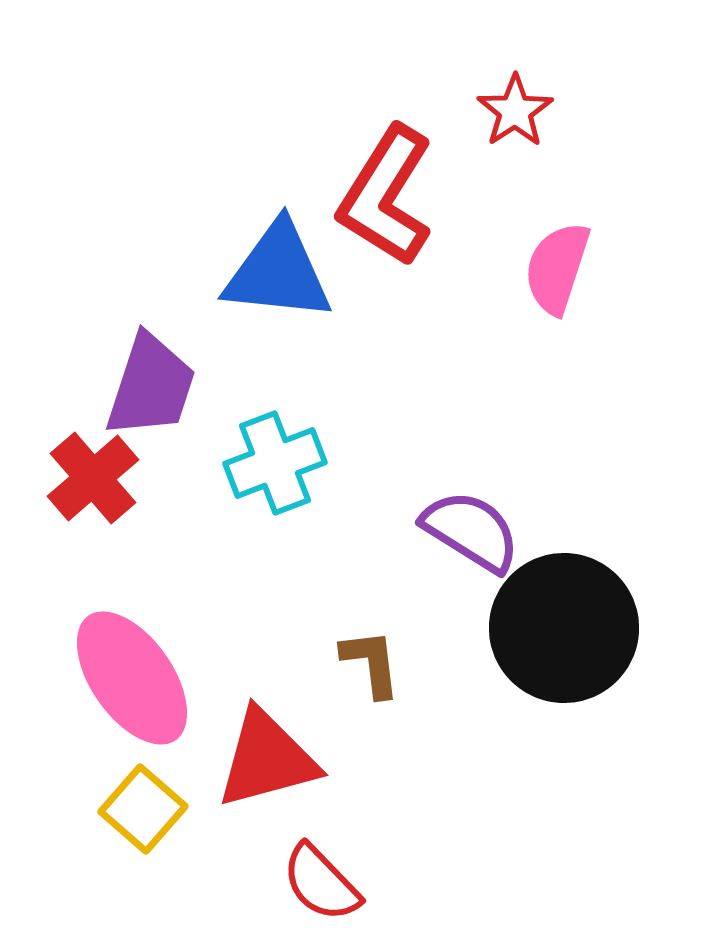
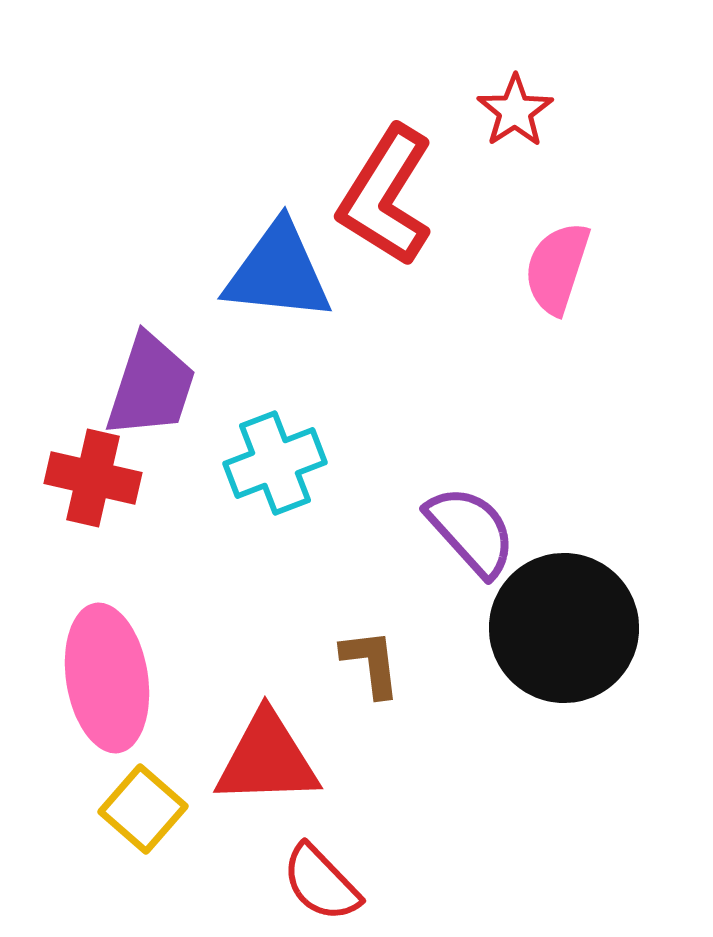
red cross: rotated 36 degrees counterclockwise
purple semicircle: rotated 16 degrees clockwise
pink ellipse: moved 25 px left; rotated 26 degrees clockwise
red triangle: rotated 13 degrees clockwise
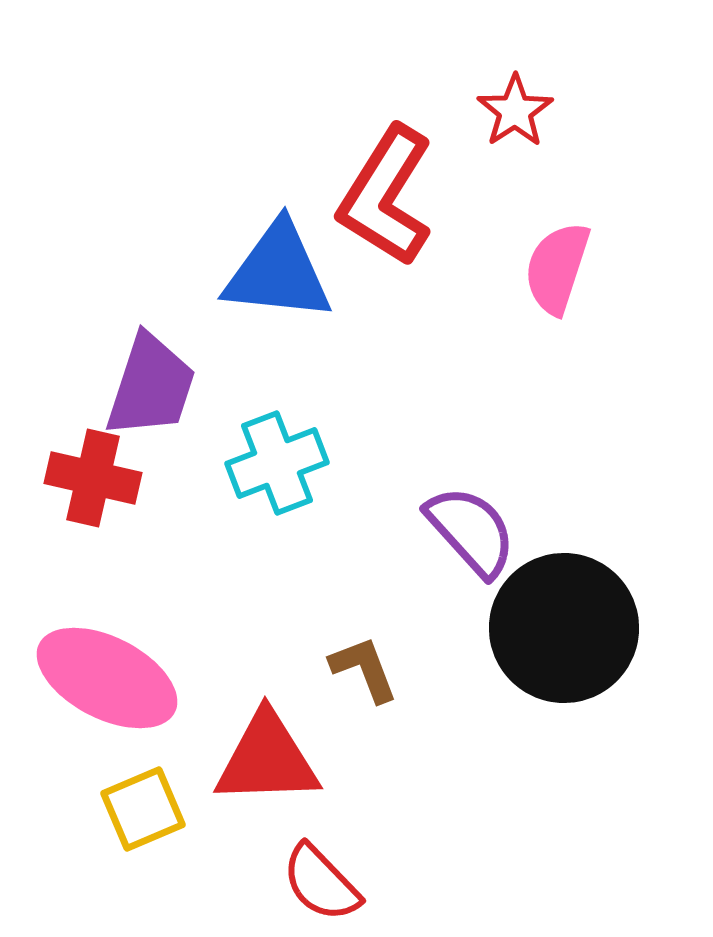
cyan cross: moved 2 px right
brown L-shape: moved 7 px left, 6 px down; rotated 14 degrees counterclockwise
pink ellipse: rotated 54 degrees counterclockwise
yellow square: rotated 26 degrees clockwise
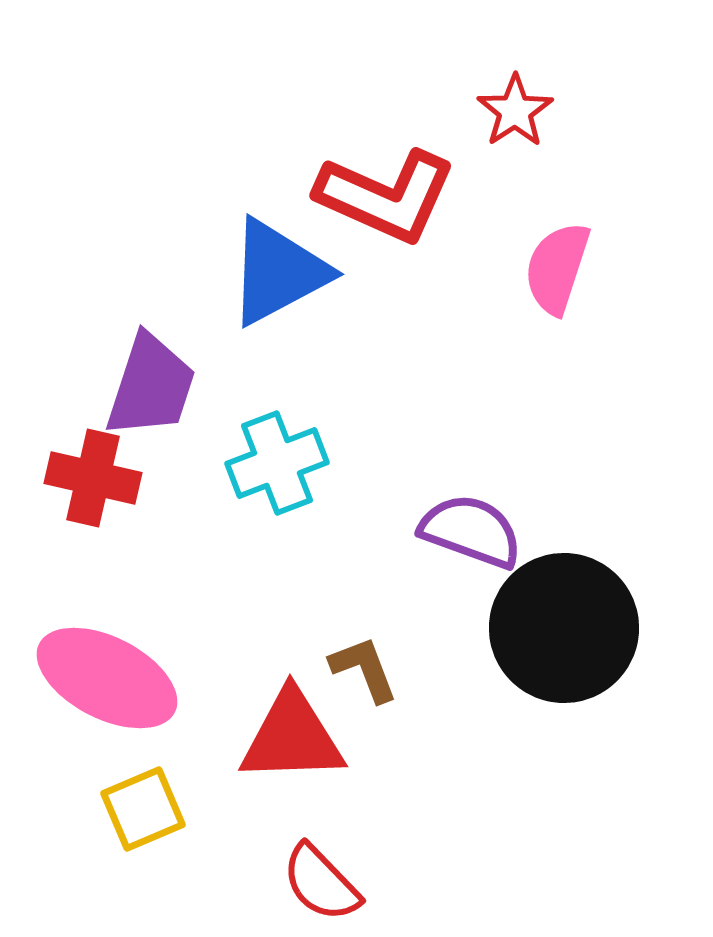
red L-shape: rotated 98 degrees counterclockwise
blue triangle: rotated 34 degrees counterclockwise
purple semicircle: rotated 28 degrees counterclockwise
red triangle: moved 25 px right, 22 px up
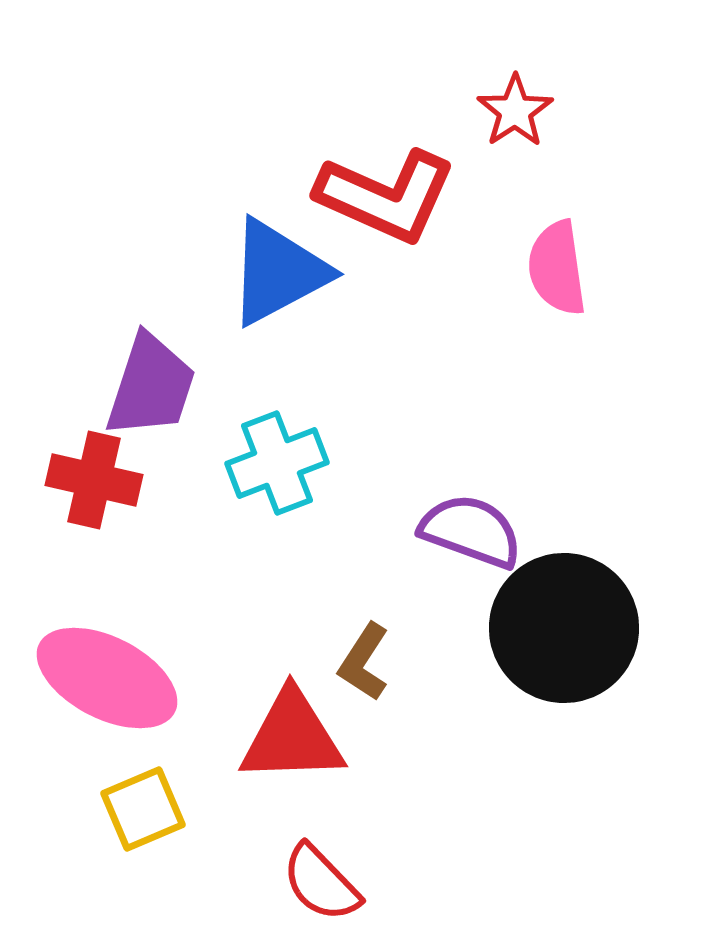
pink semicircle: rotated 26 degrees counterclockwise
red cross: moved 1 px right, 2 px down
brown L-shape: moved 7 px up; rotated 126 degrees counterclockwise
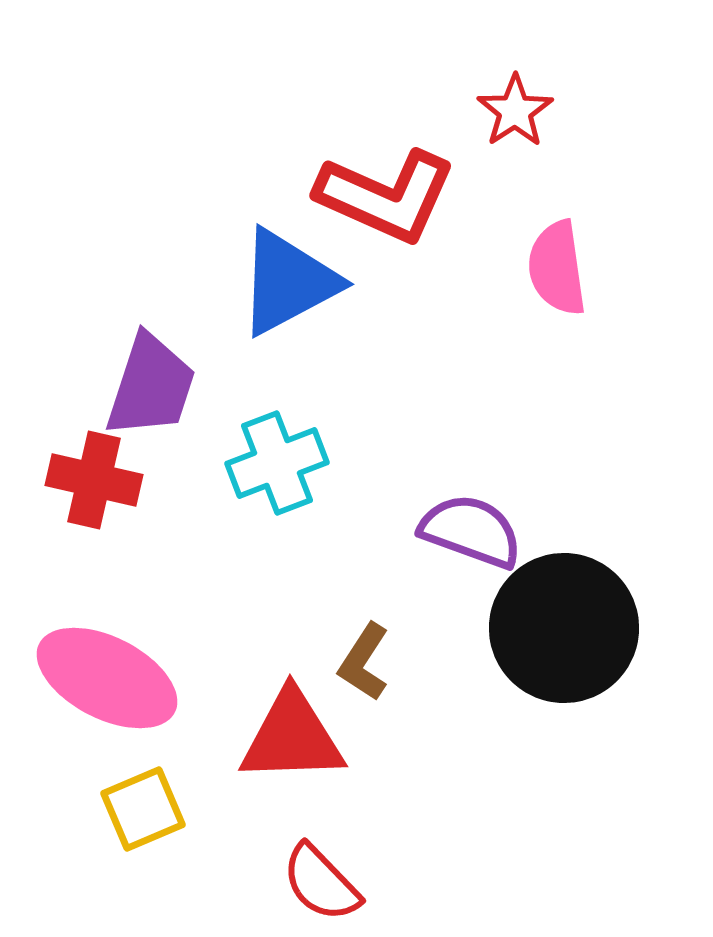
blue triangle: moved 10 px right, 10 px down
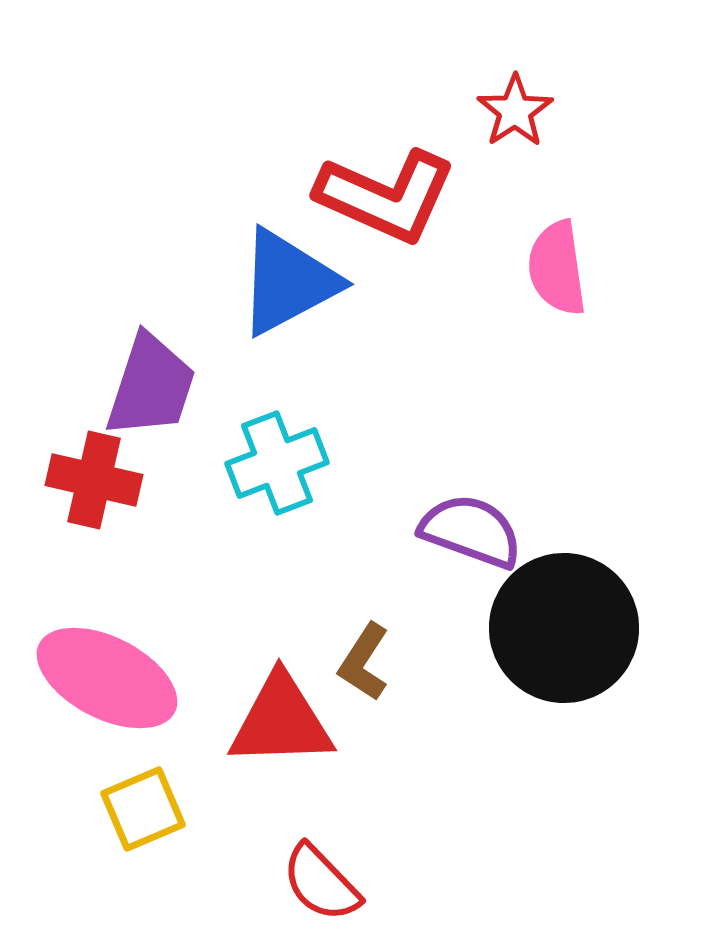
red triangle: moved 11 px left, 16 px up
